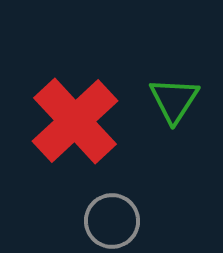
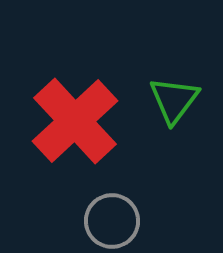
green triangle: rotated 4 degrees clockwise
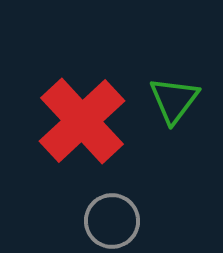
red cross: moved 7 px right
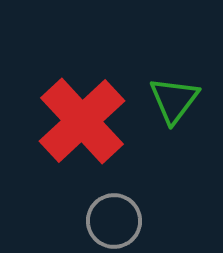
gray circle: moved 2 px right
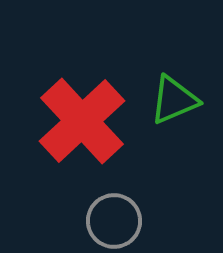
green triangle: rotated 30 degrees clockwise
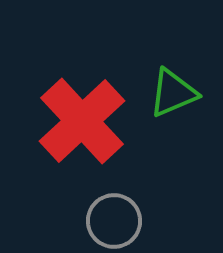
green triangle: moved 1 px left, 7 px up
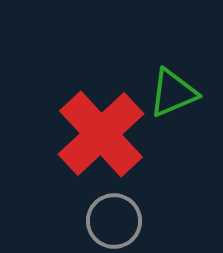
red cross: moved 19 px right, 13 px down
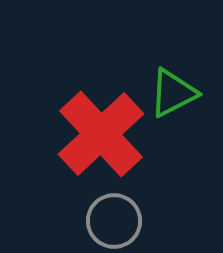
green triangle: rotated 4 degrees counterclockwise
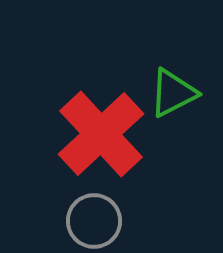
gray circle: moved 20 px left
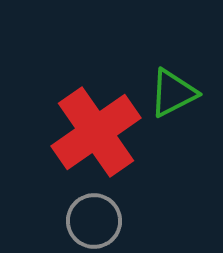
red cross: moved 5 px left, 2 px up; rotated 8 degrees clockwise
